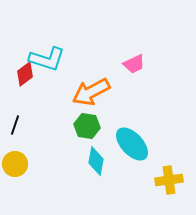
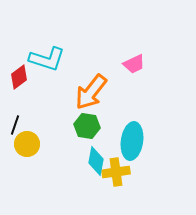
red diamond: moved 6 px left, 3 px down
orange arrow: rotated 24 degrees counterclockwise
cyan ellipse: moved 3 px up; rotated 51 degrees clockwise
yellow circle: moved 12 px right, 20 px up
yellow cross: moved 53 px left, 8 px up
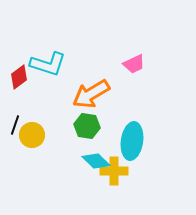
cyan L-shape: moved 1 px right, 5 px down
orange arrow: moved 2 px down; rotated 21 degrees clockwise
yellow circle: moved 5 px right, 9 px up
cyan diamond: rotated 56 degrees counterclockwise
yellow cross: moved 2 px left, 1 px up; rotated 8 degrees clockwise
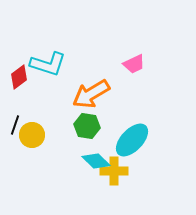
cyan ellipse: moved 1 px up; rotated 36 degrees clockwise
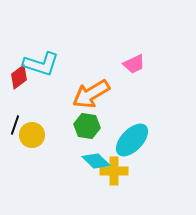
cyan L-shape: moved 7 px left
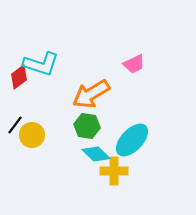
black line: rotated 18 degrees clockwise
cyan diamond: moved 7 px up
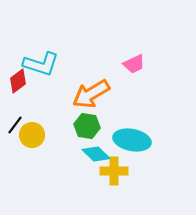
red diamond: moved 1 px left, 4 px down
cyan ellipse: rotated 57 degrees clockwise
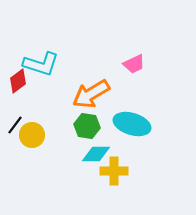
cyan ellipse: moved 16 px up; rotated 6 degrees clockwise
cyan diamond: rotated 44 degrees counterclockwise
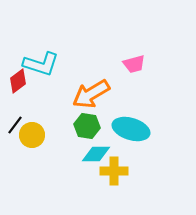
pink trapezoid: rotated 10 degrees clockwise
cyan ellipse: moved 1 px left, 5 px down
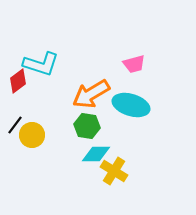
cyan ellipse: moved 24 px up
yellow cross: rotated 32 degrees clockwise
